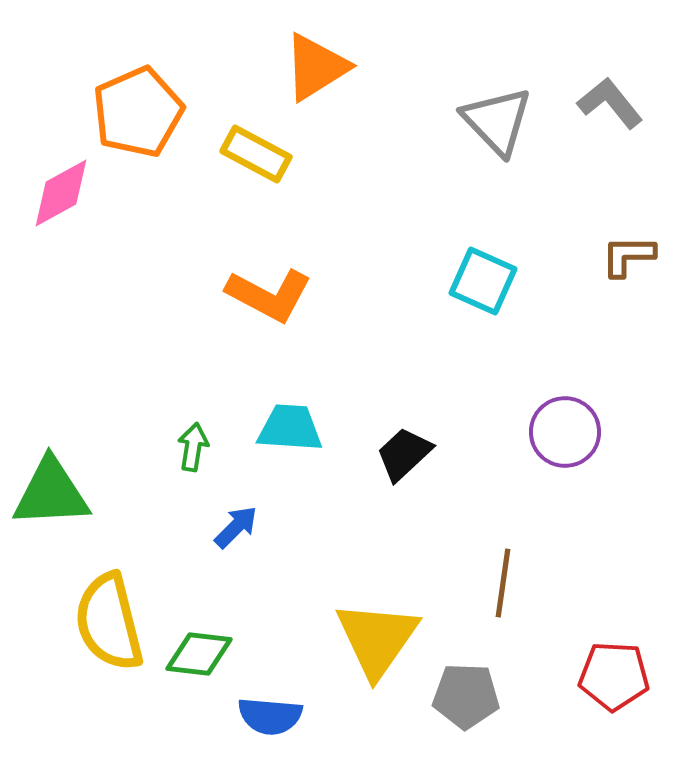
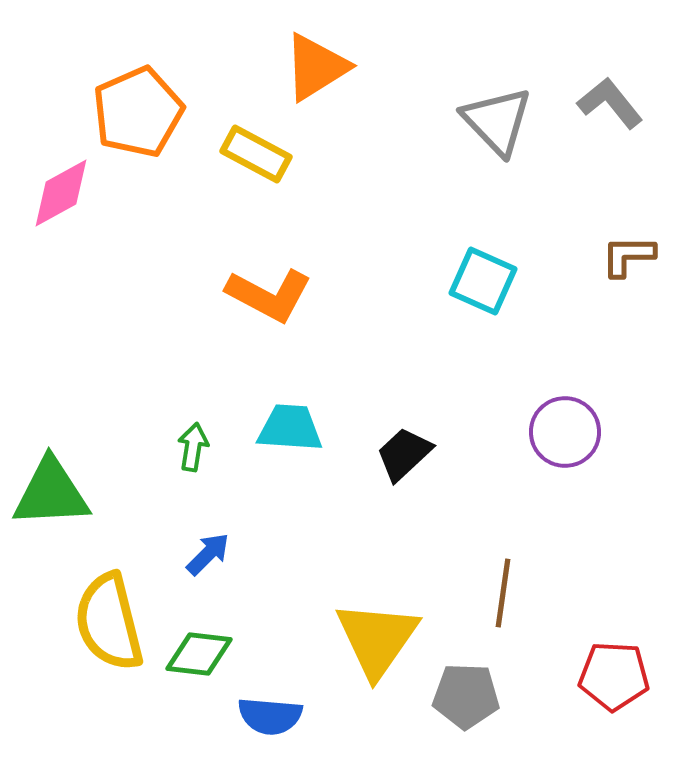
blue arrow: moved 28 px left, 27 px down
brown line: moved 10 px down
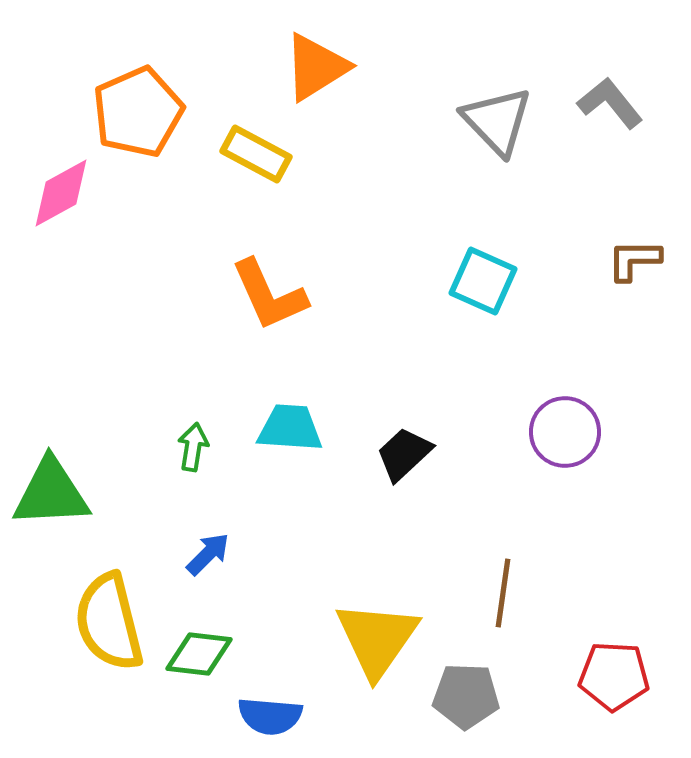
brown L-shape: moved 6 px right, 4 px down
orange L-shape: rotated 38 degrees clockwise
